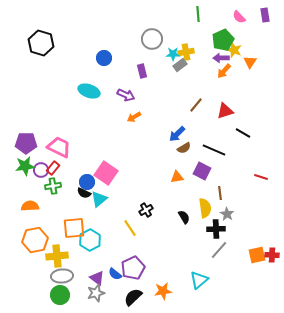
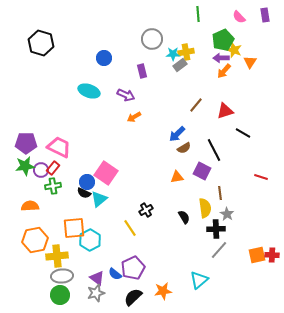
black line at (214, 150): rotated 40 degrees clockwise
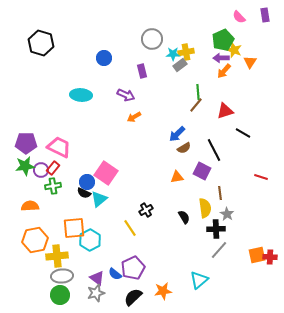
green line at (198, 14): moved 78 px down
cyan ellipse at (89, 91): moved 8 px left, 4 px down; rotated 15 degrees counterclockwise
red cross at (272, 255): moved 2 px left, 2 px down
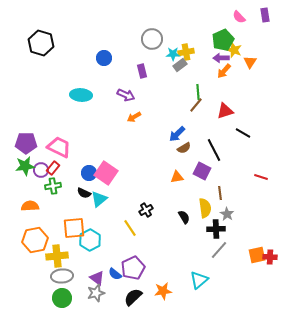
blue circle at (87, 182): moved 2 px right, 9 px up
green circle at (60, 295): moved 2 px right, 3 px down
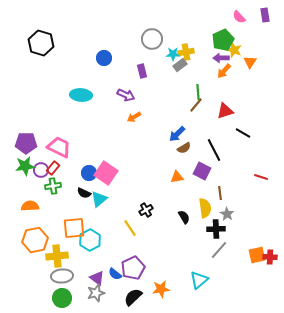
orange star at (163, 291): moved 2 px left, 2 px up
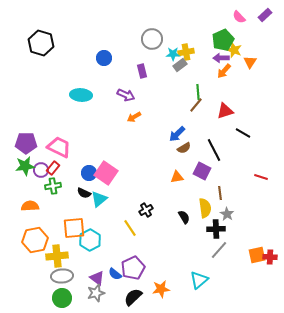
purple rectangle at (265, 15): rotated 56 degrees clockwise
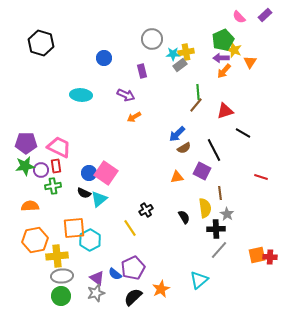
red rectangle at (53, 168): moved 3 px right, 2 px up; rotated 48 degrees counterclockwise
orange star at (161, 289): rotated 18 degrees counterclockwise
green circle at (62, 298): moved 1 px left, 2 px up
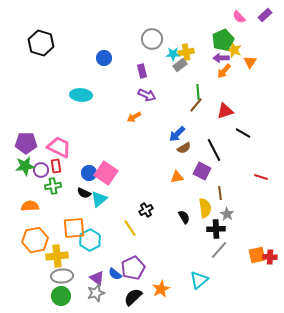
purple arrow at (126, 95): moved 21 px right
